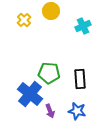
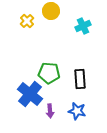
yellow cross: moved 3 px right, 1 px down
purple arrow: rotated 16 degrees clockwise
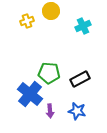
yellow cross: rotated 24 degrees clockwise
black rectangle: rotated 66 degrees clockwise
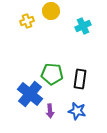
green pentagon: moved 3 px right, 1 px down
black rectangle: rotated 54 degrees counterclockwise
